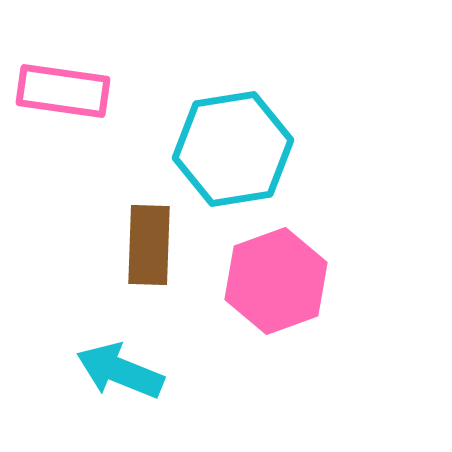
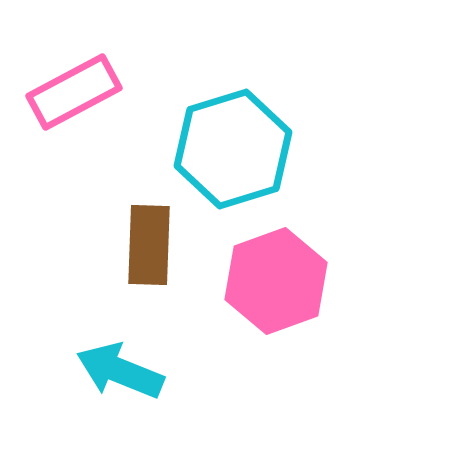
pink rectangle: moved 11 px right, 1 px down; rotated 36 degrees counterclockwise
cyan hexagon: rotated 8 degrees counterclockwise
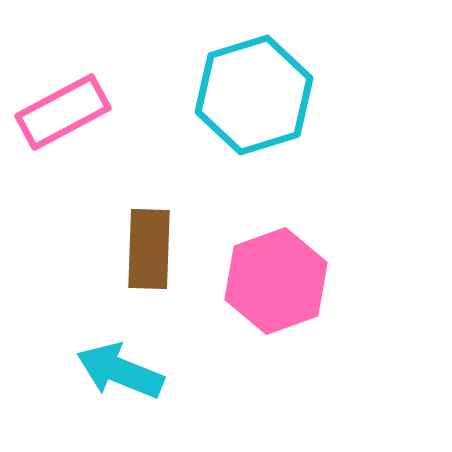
pink rectangle: moved 11 px left, 20 px down
cyan hexagon: moved 21 px right, 54 px up
brown rectangle: moved 4 px down
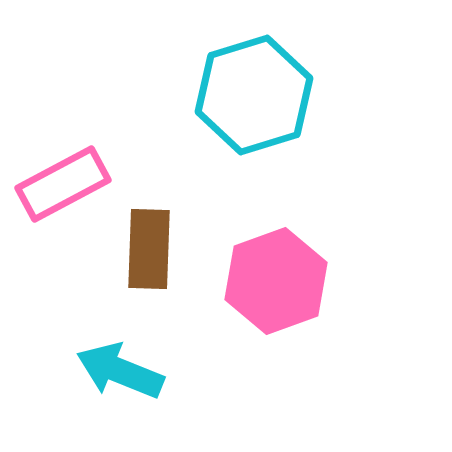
pink rectangle: moved 72 px down
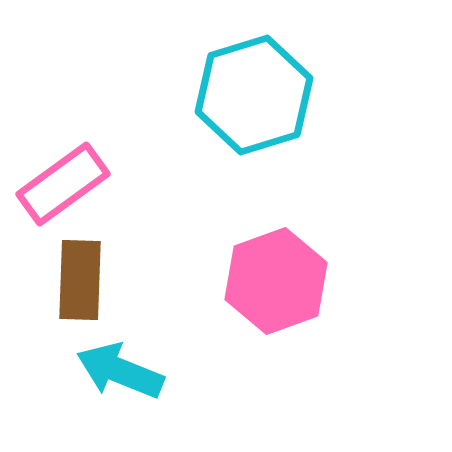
pink rectangle: rotated 8 degrees counterclockwise
brown rectangle: moved 69 px left, 31 px down
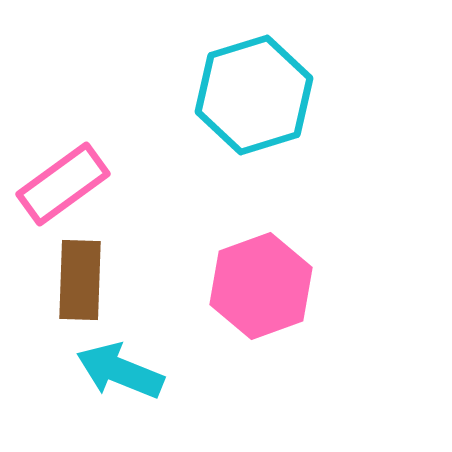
pink hexagon: moved 15 px left, 5 px down
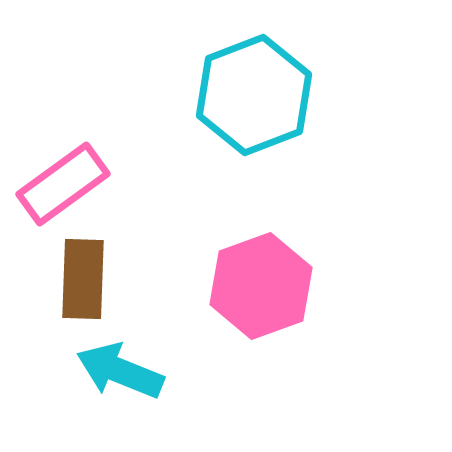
cyan hexagon: rotated 4 degrees counterclockwise
brown rectangle: moved 3 px right, 1 px up
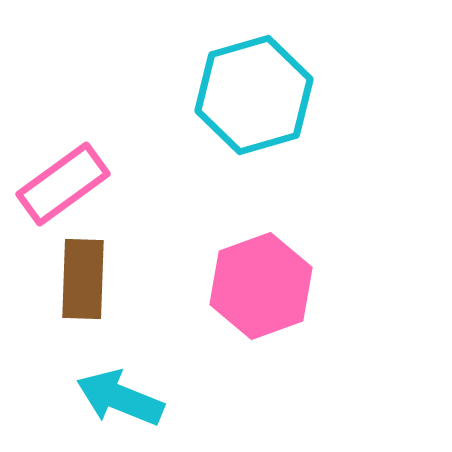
cyan hexagon: rotated 5 degrees clockwise
cyan arrow: moved 27 px down
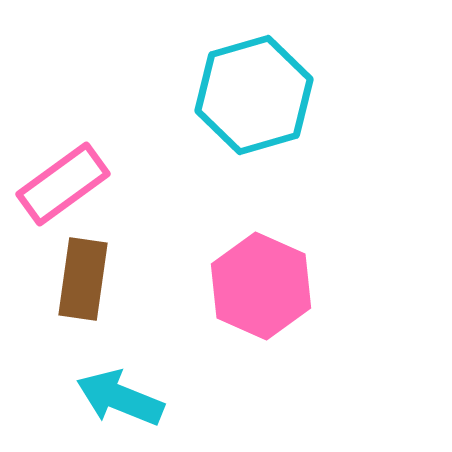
brown rectangle: rotated 6 degrees clockwise
pink hexagon: rotated 16 degrees counterclockwise
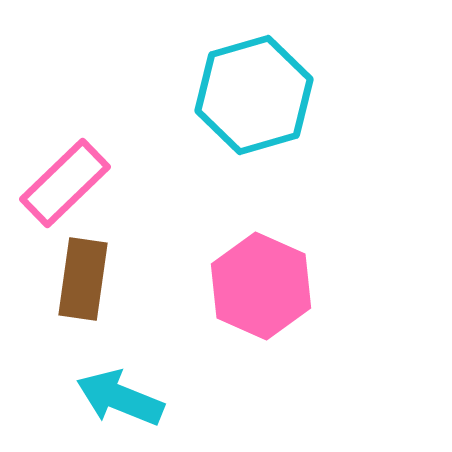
pink rectangle: moved 2 px right, 1 px up; rotated 8 degrees counterclockwise
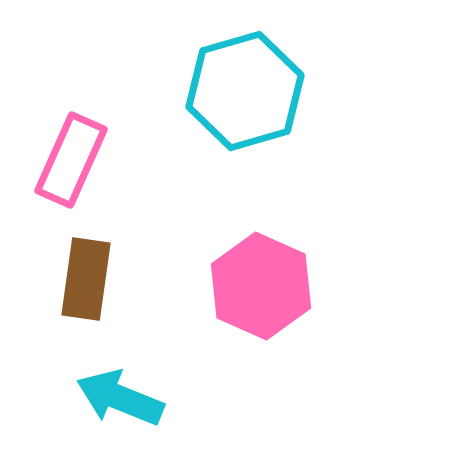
cyan hexagon: moved 9 px left, 4 px up
pink rectangle: moved 6 px right, 23 px up; rotated 22 degrees counterclockwise
brown rectangle: moved 3 px right
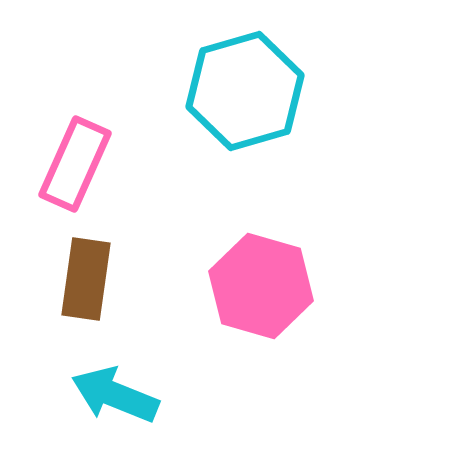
pink rectangle: moved 4 px right, 4 px down
pink hexagon: rotated 8 degrees counterclockwise
cyan arrow: moved 5 px left, 3 px up
